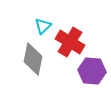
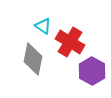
cyan triangle: rotated 42 degrees counterclockwise
purple hexagon: rotated 24 degrees clockwise
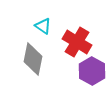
red cross: moved 7 px right
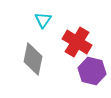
cyan triangle: moved 6 px up; rotated 30 degrees clockwise
purple hexagon: rotated 16 degrees counterclockwise
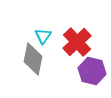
cyan triangle: moved 16 px down
red cross: rotated 16 degrees clockwise
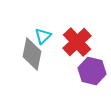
cyan triangle: rotated 12 degrees clockwise
gray diamond: moved 1 px left, 5 px up
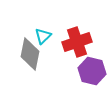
red cross: rotated 24 degrees clockwise
gray diamond: moved 2 px left
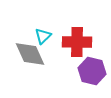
red cross: rotated 20 degrees clockwise
gray diamond: rotated 36 degrees counterclockwise
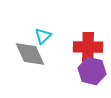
red cross: moved 11 px right, 5 px down
